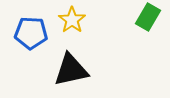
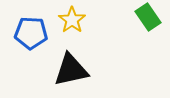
green rectangle: rotated 64 degrees counterclockwise
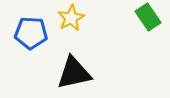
yellow star: moved 1 px left, 2 px up; rotated 8 degrees clockwise
black triangle: moved 3 px right, 3 px down
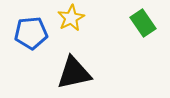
green rectangle: moved 5 px left, 6 px down
blue pentagon: rotated 8 degrees counterclockwise
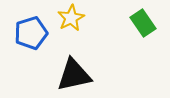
blue pentagon: rotated 12 degrees counterclockwise
black triangle: moved 2 px down
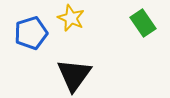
yellow star: rotated 20 degrees counterclockwise
black triangle: rotated 42 degrees counterclockwise
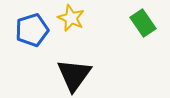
blue pentagon: moved 1 px right, 3 px up
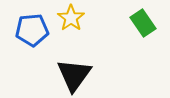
yellow star: rotated 12 degrees clockwise
blue pentagon: rotated 12 degrees clockwise
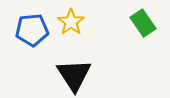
yellow star: moved 4 px down
black triangle: rotated 9 degrees counterclockwise
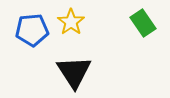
black triangle: moved 3 px up
